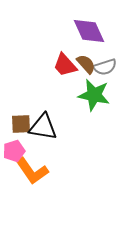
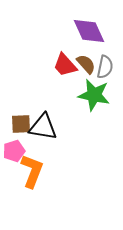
gray semicircle: rotated 60 degrees counterclockwise
orange L-shape: rotated 124 degrees counterclockwise
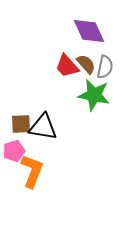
red trapezoid: moved 2 px right, 1 px down
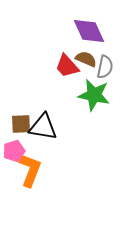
brown semicircle: moved 5 px up; rotated 25 degrees counterclockwise
orange L-shape: moved 2 px left, 1 px up
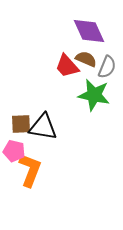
gray semicircle: moved 2 px right; rotated 10 degrees clockwise
pink pentagon: rotated 30 degrees clockwise
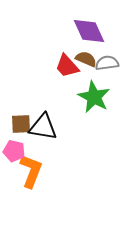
gray semicircle: moved 4 px up; rotated 120 degrees counterclockwise
green star: moved 2 px down; rotated 16 degrees clockwise
orange L-shape: moved 1 px right, 1 px down
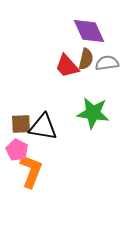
brown semicircle: rotated 80 degrees clockwise
green star: moved 1 px left, 16 px down; rotated 20 degrees counterclockwise
pink pentagon: moved 3 px right, 1 px up; rotated 15 degrees clockwise
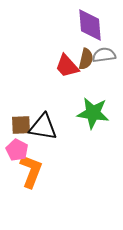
purple diamond: moved 1 px right, 6 px up; rotated 20 degrees clockwise
gray semicircle: moved 3 px left, 8 px up
brown square: moved 1 px down
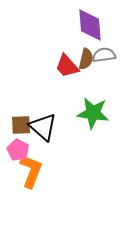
black triangle: rotated 32 degrees clockwise
pink pentagon: moved 1 px right
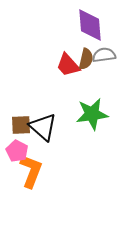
red trapezoid: moved 1 px right, 1 px up
green star: moved 1 px left, 1 px down; rotated 16 degrees counterclockwise
pink pentagon: moved 1 px left, 1 px down
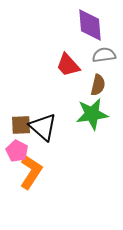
brown semicircle: moved 12 px right, 26 px down
orange L-shape: moved 1 px down; rotated 12 degrees clockwise
